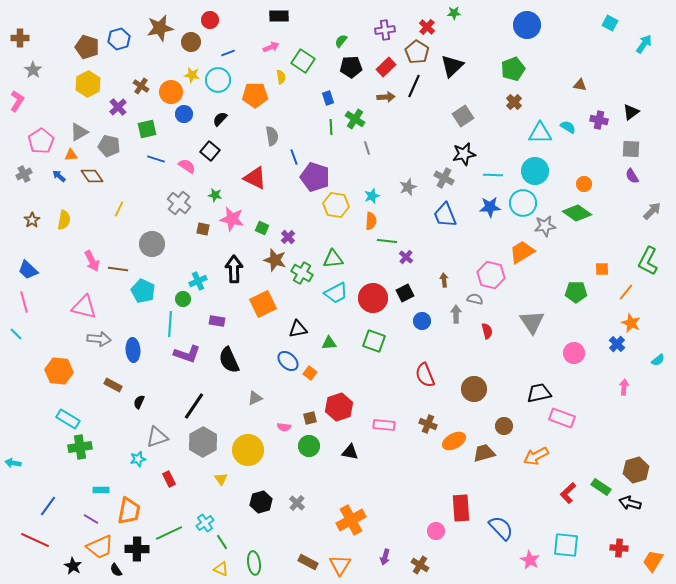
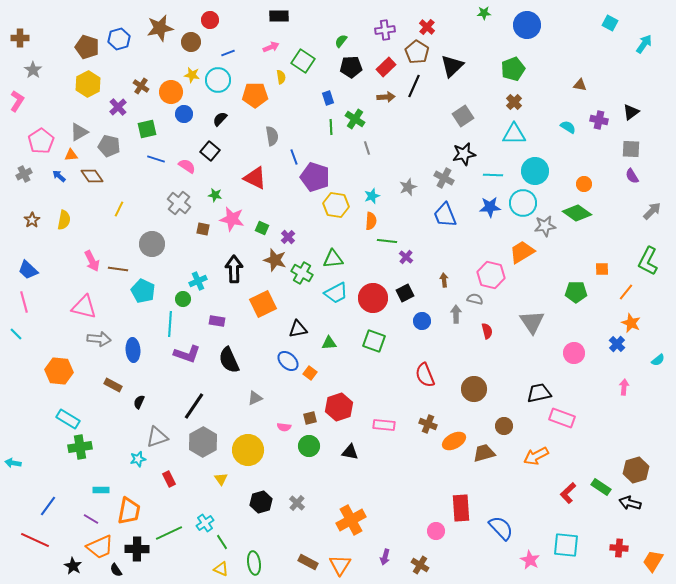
green star at (454, 13): moved 30 px right
cyan triangle at (540, 133): moved 26 px left, 1 px down
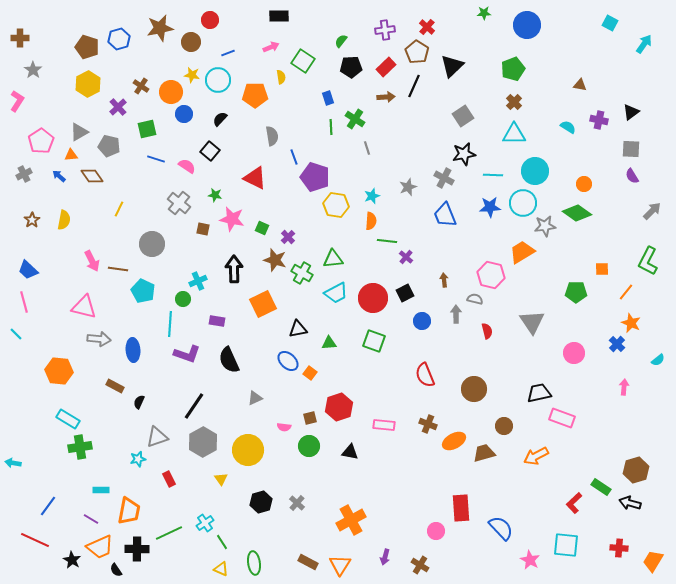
brown rectangle at (113, 385): moved 2 px right, 1 px down
red L-shape at (568, 493): moved 6 px right, 10 px down
black star at (73, 566): moved 1 px left, 6 px up
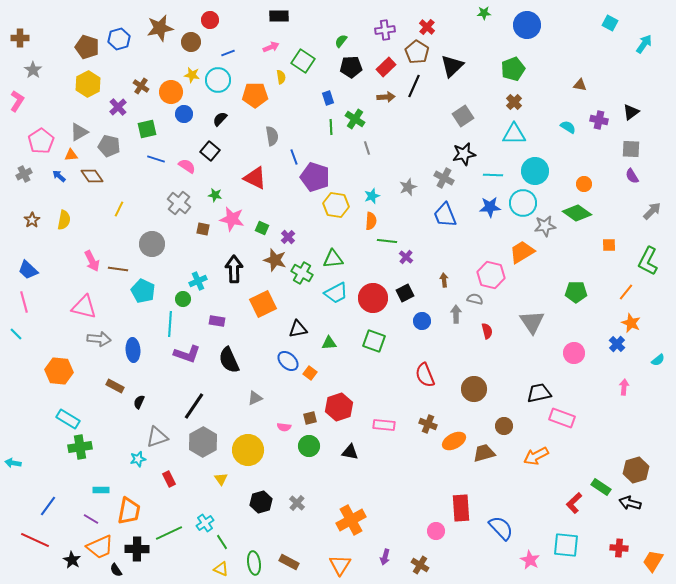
orange square at (602, 269): moved 7 px right, 24 px up
brown rectangle at (308, 562): moved 19 px left
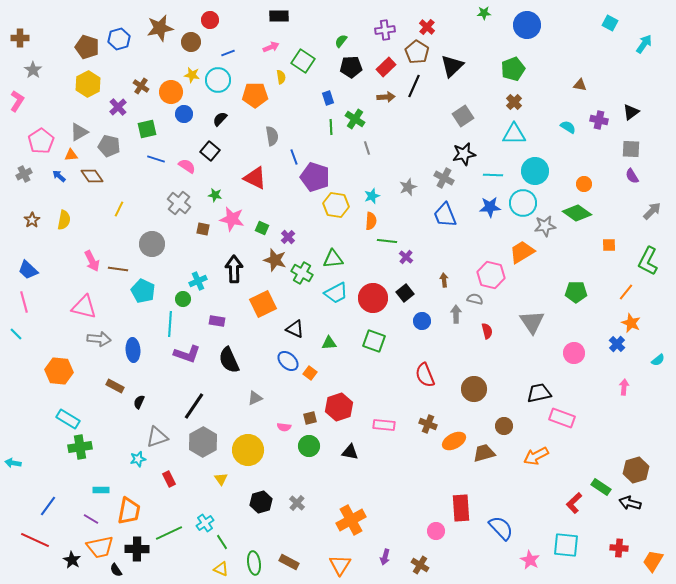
black square at (405, 293): rotated 12 degrees counterclockwise
black triangle at (298, 329): moved 3 px left; rotated 36 degrees clockwise
orange trapezoid at (100, 547): rotated 12 degrees clockwise
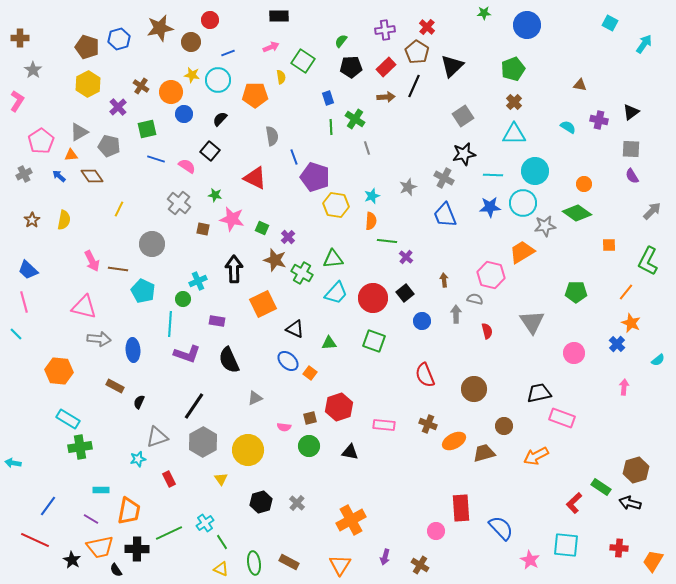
cyan trapezoid at (336, 293): rotated 20 degrees counterclockwise
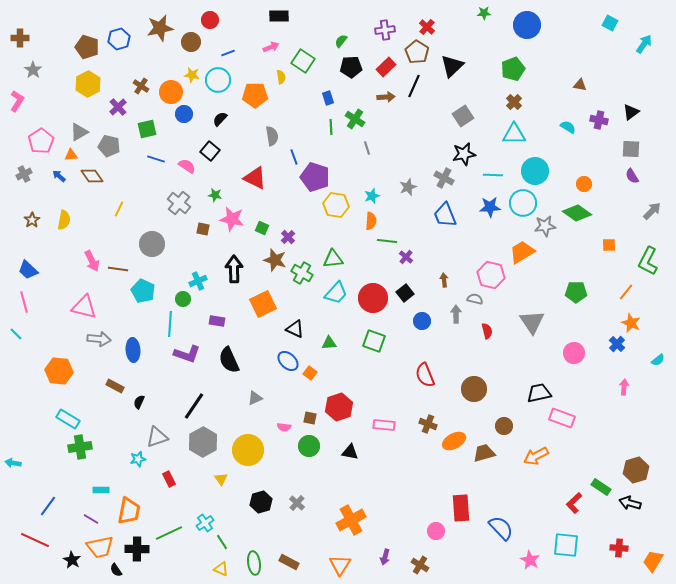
brown square at (310, 418): rotated 24 degrees clockwise
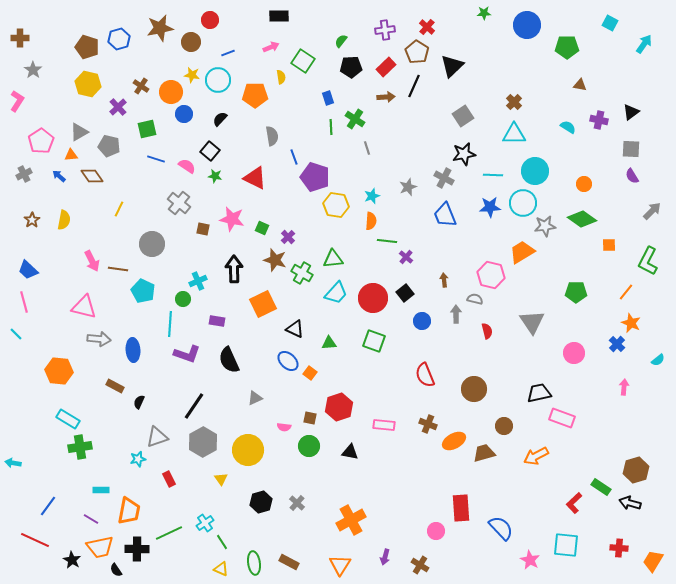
green pentagon at (513, 69): moved 54 px right, 22 px up; rotated 20 degrees clockwise
yellow hexagon at (88, 84): rotated 20 degrees counterclockwise
green star at (215, 195): moved 19 px up
green diamond at (577, 213): moved 5 px right, 6 px down
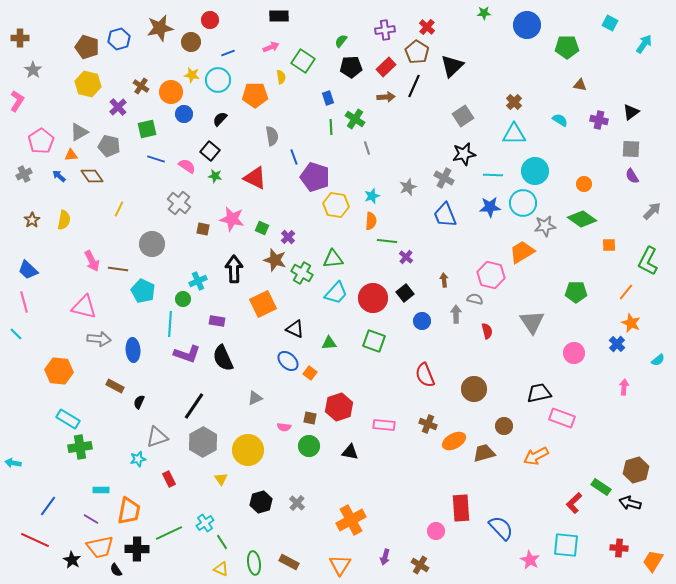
cyan semicircle at (568, 127): moved 8 px left, 7 px up
black semicircle at (229, 360): moved 6 px left, 2 px up
